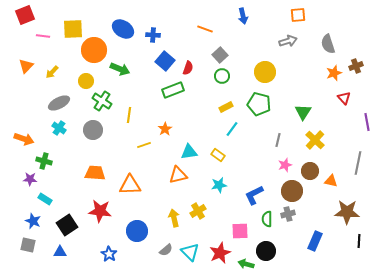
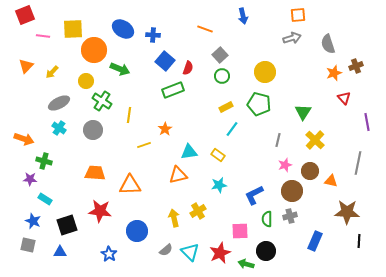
gray arrow at (288, 41): moved 4 px right, 3 px up
gray cross at (288, 214): moved 2 px right, 2 px down
black square at (67, 225): rotated 15 degrees clockwise
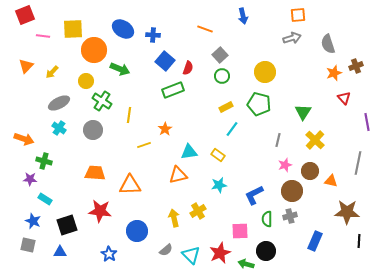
cyan triangle at (190, 252): moved 1 px right, 3 px down
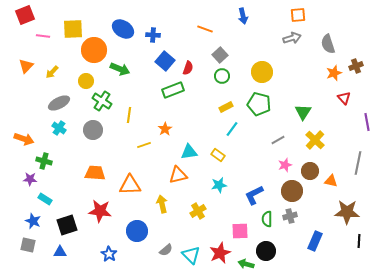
yellow circle at (265, 72): moved 3 px left
gray line at (278, 140): rotated 48 degrees clockwise
yellow arrow at (174, 218): moved 12 px left, 14 px up
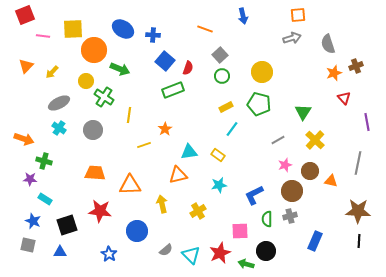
green cross at (102, 101): moved 2 px right, 4 px up
brown star at (347, 212): moved 11 px right, 1 px up
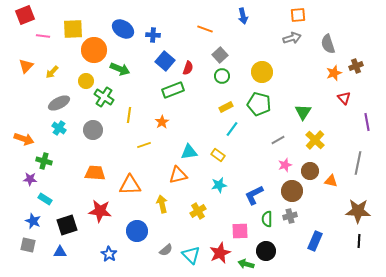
orange star at (165, 129): moved 3 px left, 7 px up
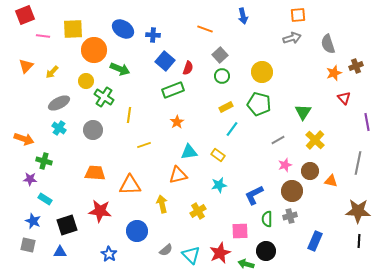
orange star at (162, 122): moved 15 px right
